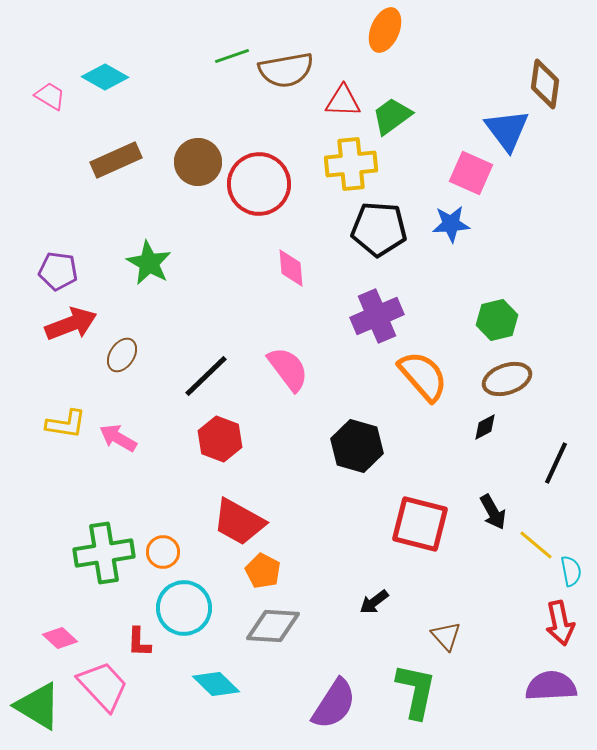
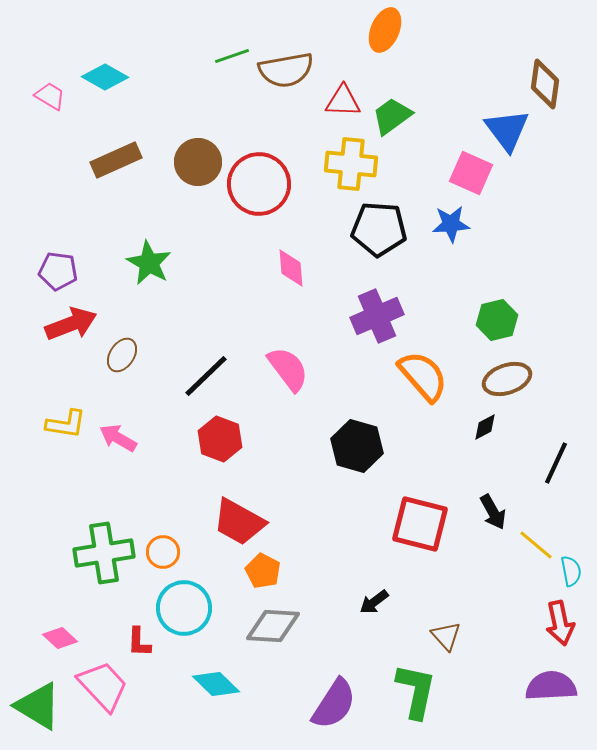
yellow cross at (351, 164): rotated 12 degrees clockwise
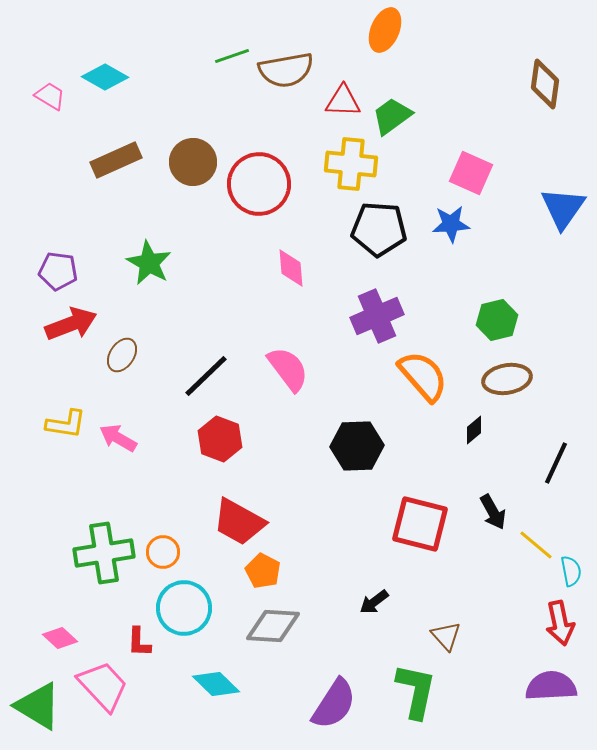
blue triangle at (507, 130): moved 56 px right, 78 px down; rotated 12 degrees clockwise
brown circle at (198, 162): moved 5 px left
brown ellipse at (507, 379): rotated 9 degrees clockwise
black diamond at (485, 427): moved 11 px left, 3 px down; rotated 12 degrees counterclockwise
black hexagon at (357, 446): rotated 18 degrees counterclockwise
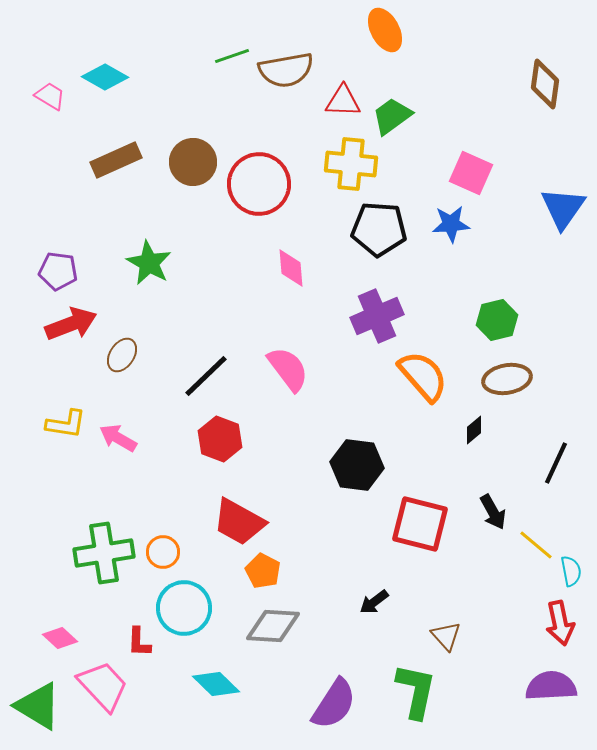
orange ellipse at (385, 30): rotated 51 degrees counterclockwise
black hexagon at (357, 446): moved 19 px down; rotated 9 degrees clockwise
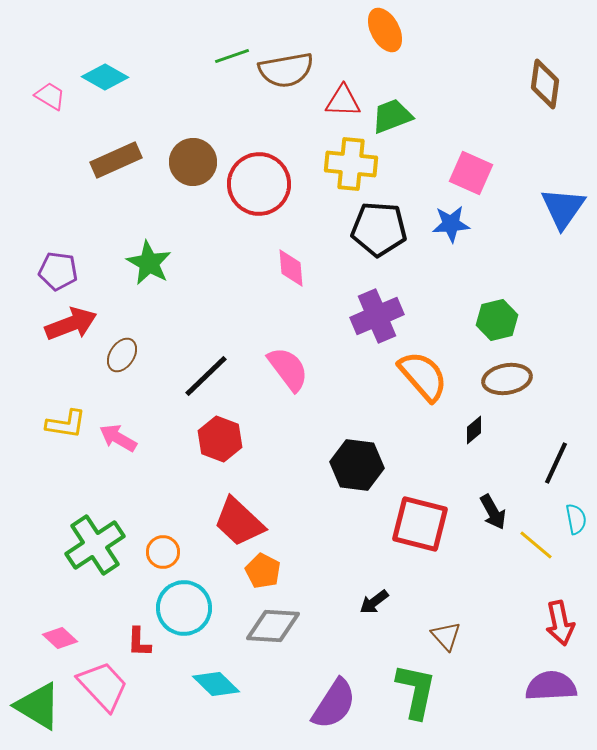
green trapezoid at (392, 116): rotated 15 degrees clockwise
red trapezoid at (239, 522): rotated 14 degrees clockwise
green cross at (104, 553): moved 9 px left, 8 px up; rotated 24 degrees counterclockwise
cyan semicircle at (571, 571): moved 5 px right, 52 px up
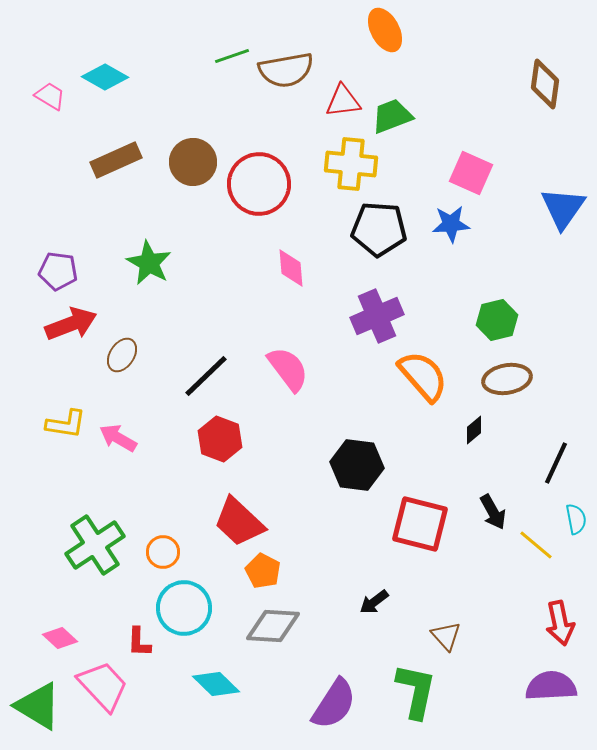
red triangle at (343, 101): rotated 9 degrees counterclockwise
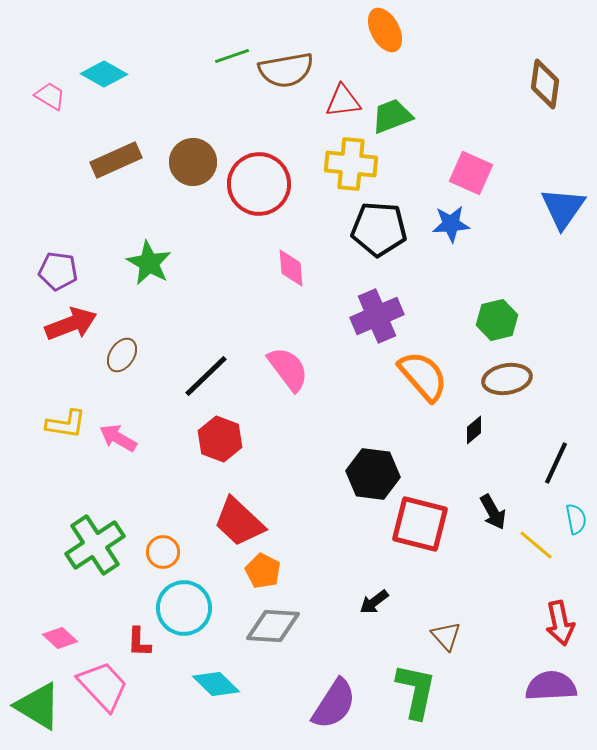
cyan diamond at (105, 77): moved 1 px left, 3 px up
black hexagon at (357, 465): moved 16 px right, 9 px down
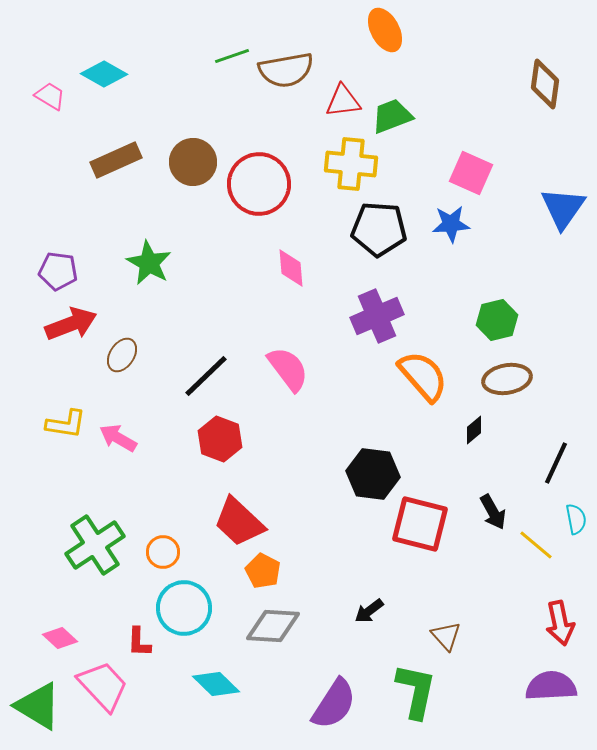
black arrow at (374, 602): moved 5 px left, 9 px down
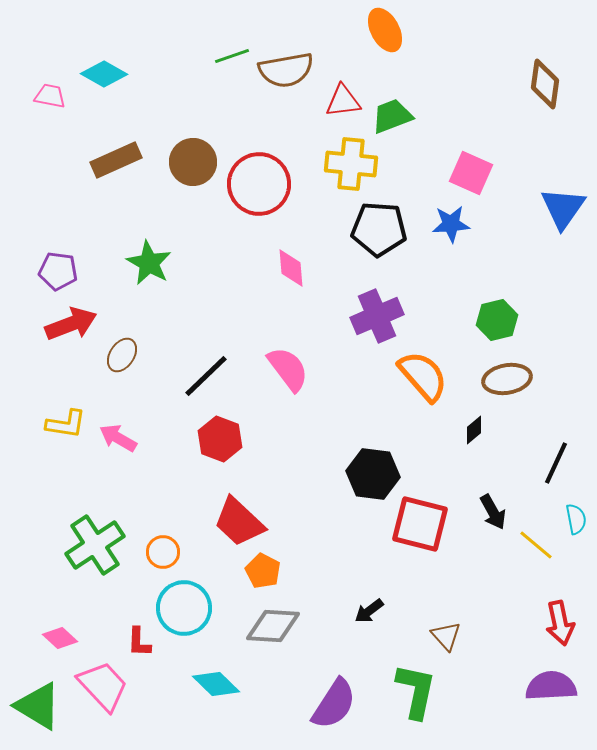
pink trapezoid at (50, 96): rotated 20 degrees counterclockwise
